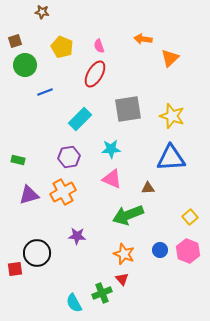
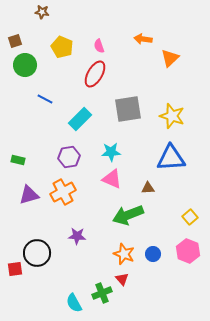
blue line: moved 7 px down; rotated 49 degrees clockwise
cyan star: moved 3 px down
blue circle: moved 7 px left, 4 px down
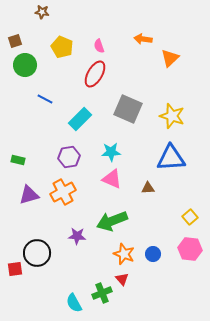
gray square: rotated 32 degrees clockwise
green arrow: moved 16 px left, 6 px down
pink hexagon: moved 2 px right, 2 px up; rotated 15 degrees counterclockwise
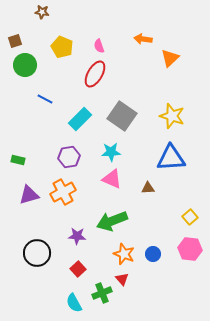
gray square: moved 6 px left, 7 px down; rotated 12 degrees clockwise
red square: moved 63 px right; rotated 35 degrees counterclockwise
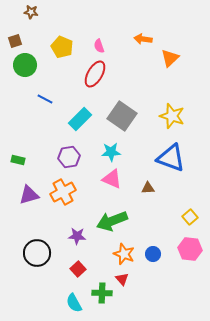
brown star: moved 11 px left
blue triangle: rotated 24 degrees clockwise
green cross: rotated 24 degrees clockwise
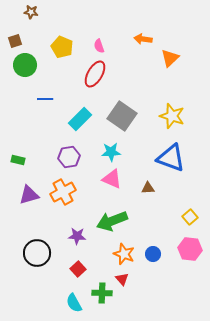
blue line: rotated 28 degrees counterclockwise
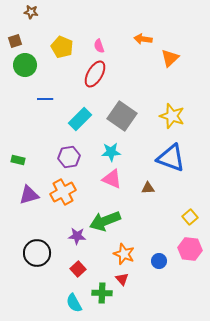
green arrow: moved 7 px left
blue circle: moved 6 px right, 7 px down
